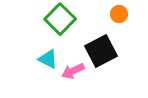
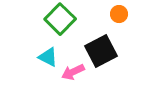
cyan triangle: moved 2 px up
pink arrow: moved 1 px down
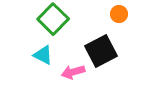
green square: moved 7 px left
cyan triangle: moved 5 px left, 2 px up
pink arrow: rotated 10 degrees clockwise
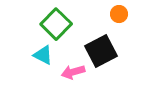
green square: moved 3 px right, 5 px down
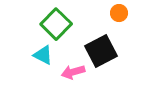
orange circle: moved 1 px up
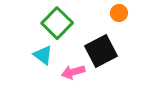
green square: moved 1 px right, 1 px up
cyan triangle: rotated 10 degrees clockwise
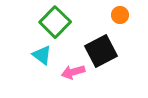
orange circle: moved 1 px right, 2 px down
green square: moved 2 px left, 1 px up
cyan triangle: moved 1 px left
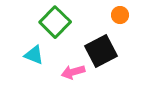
cyan triangle: moved 8 px left; rotated 15 degrees counterclockwise
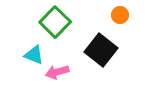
black square: moved 1 px up; rotated 24 degrees counterclockwise
pink arrow: moved 16 px left
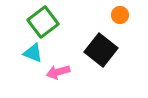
green square: moved 12 px left; rotated 8 degrees clockwise
cyan triangle: moved 1 px left, 2 px up
pink arrow: moved 1 px right
